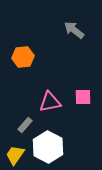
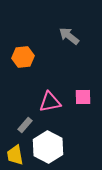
gray arrow: moved 5 px left, 6 px down
yellow trapezoid: rotated 45 degrees counterclockwise
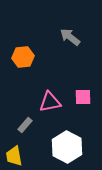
gray arrow: moved 1 px right, 1 px down
white hexagon: moved 19 px right
yellow trapezoid: moved 1 px left, 1 px down
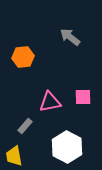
gray rectangle: moved 1 px down
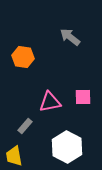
orange hexagon: rotated 15 degrees clockwise
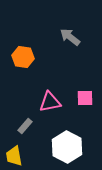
pink square: moved 2 px right, 1 px down
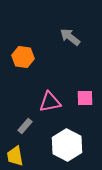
white hexagon: moved 2 px up
yellow trapezoid: moved 1 px right
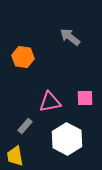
white hexagon: moved 6 px up
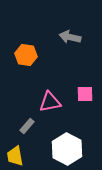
gray arrow: rotated 25 degrees counterclockwise
orange hexagon: moved 3 px right, 2 px up
pink square: moved 4 px up
gray rectangle: moved 2 px right
white hexagon: moved 10 px down
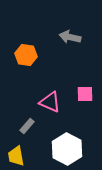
pink triangle: rotated 35 degrees clockwise
yellow trapezoid: moved 1 px right
